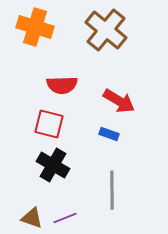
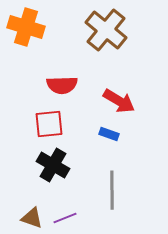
orange cross: moved 9 px left
red square: rotated 20 degrees counterclockwise
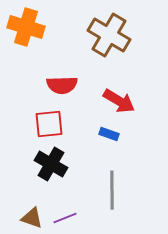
brown cross: moved 3 px right, 5 px down; rotated 9 degrees counterclockwise
black cross: moved 2 px left, 1 px up
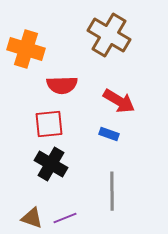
orange cross: moved 22 px down
gray line: moved 1 px down
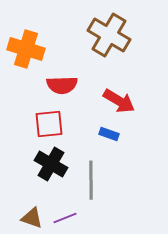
gray line: moved 21 px left, 11 px up
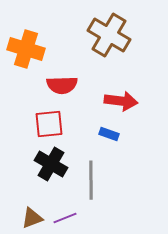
red arrow: moved 2 px right; rotated 24 degrees counterclockwise
brown triangle: rotated 40 degrees counterclockwise
